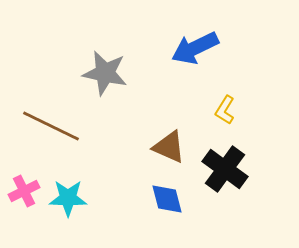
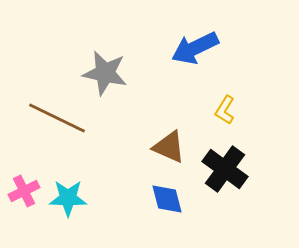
brown line: moved 6 px right, 8 px up
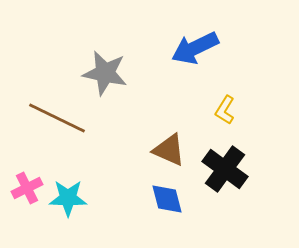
brown triangle: moved 3 px down
pink cross: moved 3 px right, 3 px up
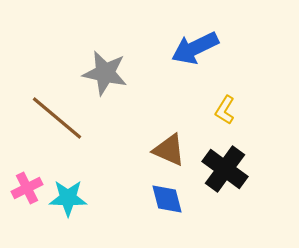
brown line: rotated 14 degrees clockwise
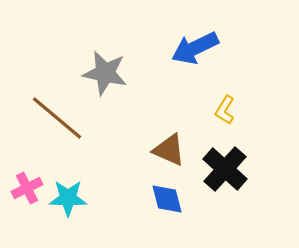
black cross: rotated 6 degrees clockwise
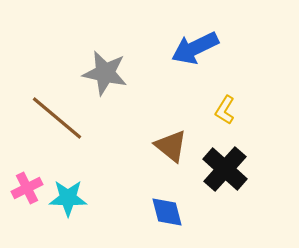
brown triangle: moved 2 px right, 4 px up; rotated 15 degrees clockwise
blue diamond: moved 13 px down
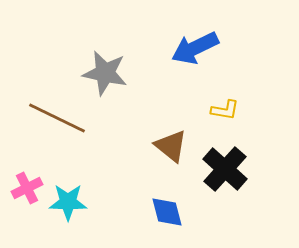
yellow L-shape: rotated 112 degrees counterclockwise
brown line: rotated 14 degrees counterclockwise
cyan star: moved 4 px down
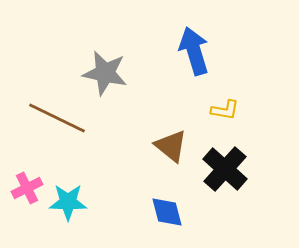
blue arrow: moved 1 px left, 3 px down; rotated 99 degrees clockwise
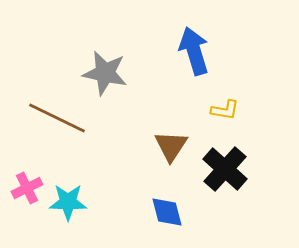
brown triangle: rotated 24 degrees clockwise
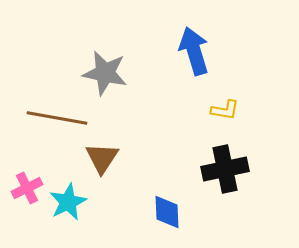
brown line: rotated 16 degrees counterclockwise
brown triangle: moved 69 px left, 12 px down
black cross: rotated 36 degrees clockwise
cyan star: rotated 27 degrees counterclockwise
blue diamond: rotated 12 degrees clockwise
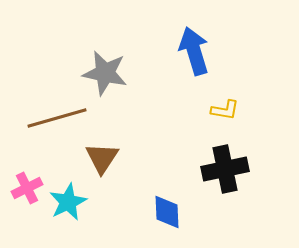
brown line: rotated 26 degrees counterclockwise
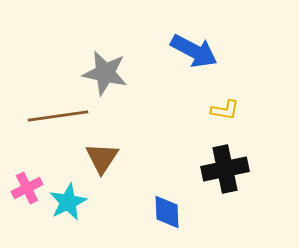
blue arrow: rotated 135 degrees clockwise
brown line: moved 1 px right, 2 px up; rotated 8 degrees clockwise
